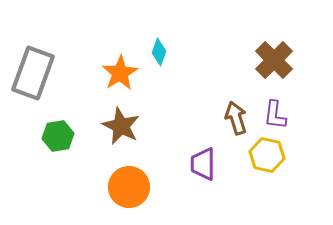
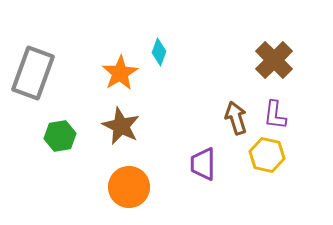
green hexagon: moved 2 px right
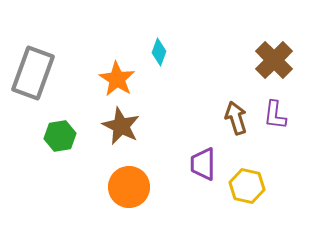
orange star: moved 3 px left, 6 px down; rotated 9 degrees counterclockwise
yellow hexagon: moved 20 px left, 31 px down
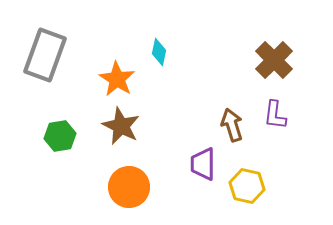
cyan diamond: rotated 8 degrees counterclockwise
gray rectangle: moved 12 px right, 18 px up
brown arrow: moved 4 px left, 7 px down
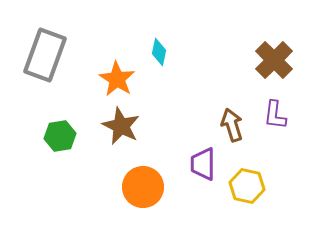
orange circle: moved 14 px right
